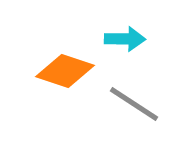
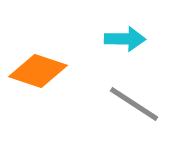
orange diamond: moved 27 px left
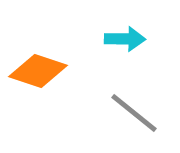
gray line: moved 9 px down; rotated 6 degrees clockwise
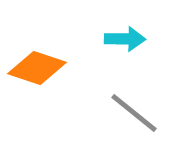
orange diamond: moved 1 px left, 3 px up
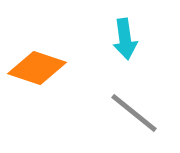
cyan arrow: rotated 81 degrees clockwise
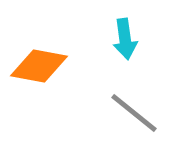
orange diamond: moved 2 px right, 2 px up; rotated 8 degrees counterclockwise
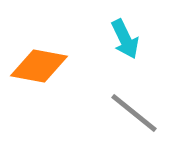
cyan arrow: rotated 18 degrees counterclockwise
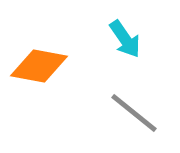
cyan arrow: rotated 9 degrees counterclockwise
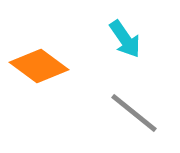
orange diamond: rotated 26 degrees clockwise
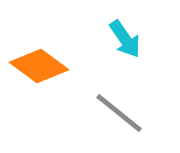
gray line: moved 15 px left
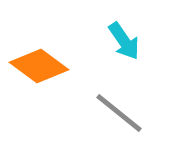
cyan arrow: moved 1 px left, 2 px down
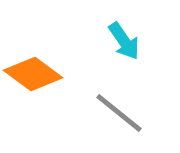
orange diamond: moved 6 px left, 8 px down
